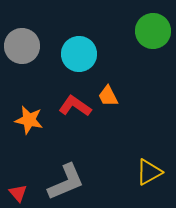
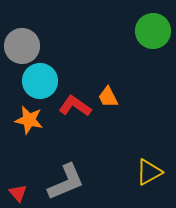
cyan circle: moved 39 px left, 27 px down
orange trapezoid: moved 1 px down
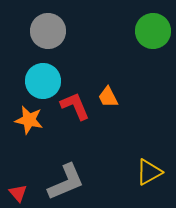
gray circle: moved 26 px right, 15 px up
cyan circle: moved 3 px right
red L-shape: rotated 32 degrees clockwise
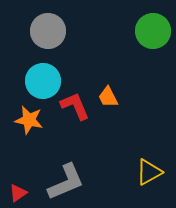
red triangle: rotated 36 degrees clockwise
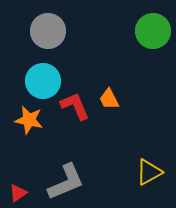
orange trapezoid: moved 1 px right, 2 px down
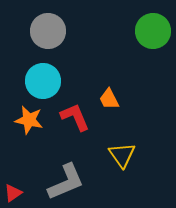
red L-shape: moved 11 px down
yellow triangle: moved 27 px left, 17 px up; rotated 36 degrees counterclockwise
red triangle: moved 5 px left
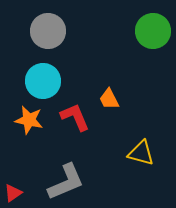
yellow triangle: moved 19 px right, 2 px up; rotated 40 degrees counterclockwise
